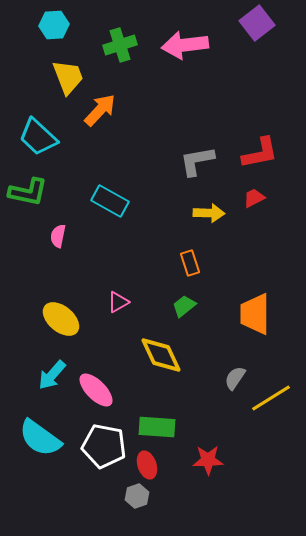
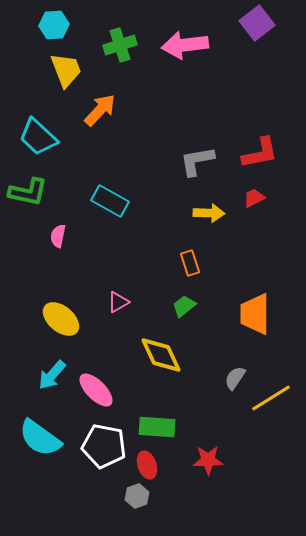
yellow trapezoid: moved 2 px left, 7 px up
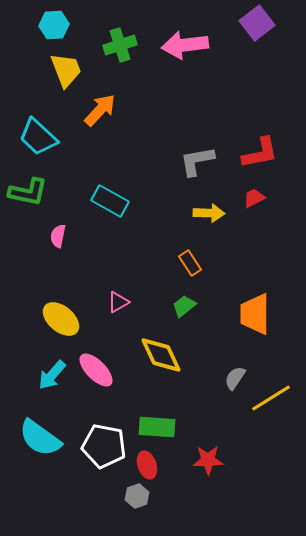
orange rectangle: rotated 15 degrees counterclockwise
pink ellipse: moved 20 px up
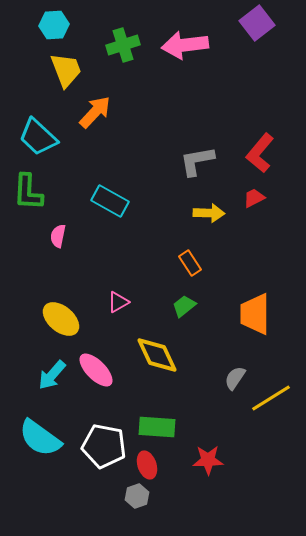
green cross: moved 3 px right
orange arrow: moved 5 px left, 2 px down
red L-shape: rotated 141 degrees clockwise
green L-shape: rotated 81 degrees clockwise
yellow diamond: moved 4 px left
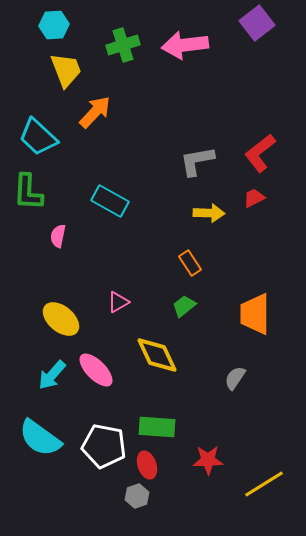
red L-shape: rotated 12 degrees clockwise
yellow line: moved 7 px left, 86 px down
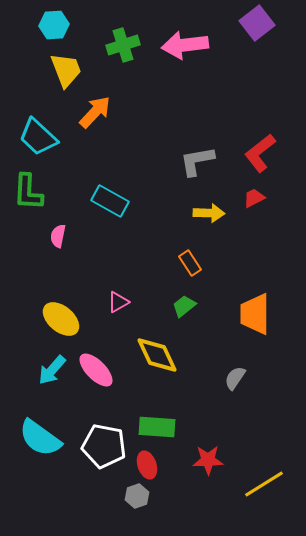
cyan arrow: moved 5 px up
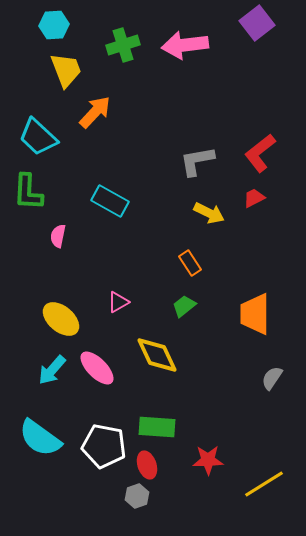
yellow arrow: rotated 24 degrees clockwise
pink ellipse: moved 1 px right, 2 px up
gray semicircle: moved 37 px right
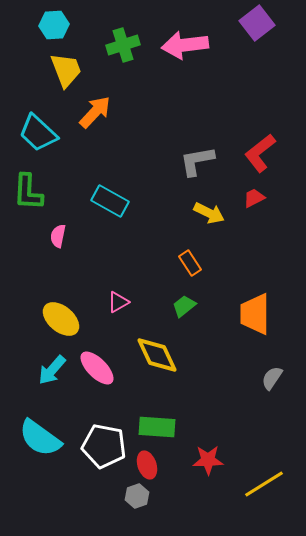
cyan trapezoid: moved 4 px up
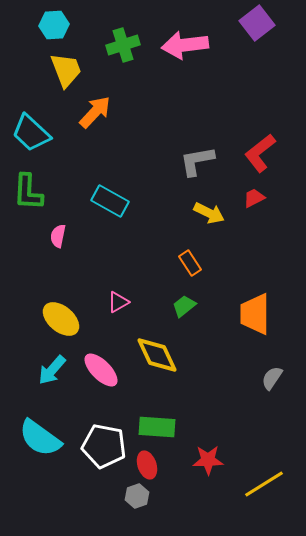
cyan trapezoid: moved 7 px left
pink ellipse: moved 4 px right, 2 px down
